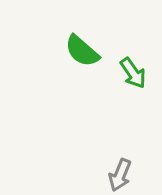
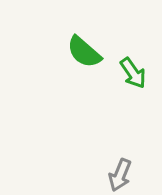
green semicircle: moved 2 px right, 1 px down
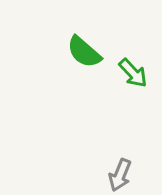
green arrow: rotated 8 degrees counterclockwise
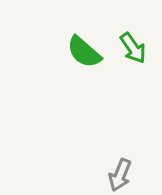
green arrow: moved 25 px up; rotated 8 degrees clockwise
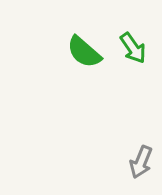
gray arrow: moved 21 px right, 13 px up
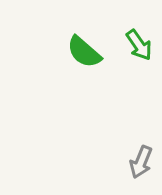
green arrow: moved 6 px right, 3 px up
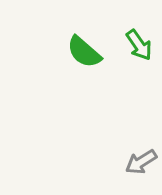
gray arrow: rotated 36 degrees clockwise
